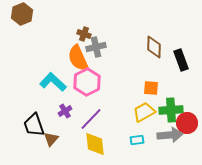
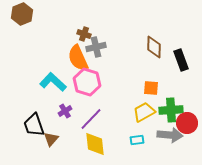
pink hexagon: rotated 16 degrees counterclockwise
gray arrow: rotated 10 degrees clockwise
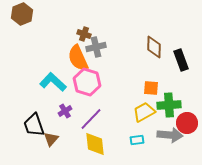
green cross: moved 2 px left, 5 px up
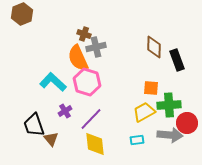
black rectangle: moved 4 px left
brown triangle: rotated 21 degrees counterclockwise
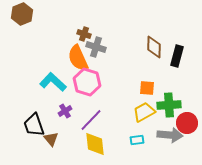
gray cross: rotated 30 degrees clockwise
black rectangle: moved 4 px up; rotated 35 degrees clockwise
orange square: moved 4 px left
purple line: moved 1 px down
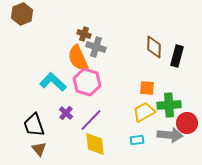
purple cross: moved 1 px right, 2 px down; rotated 16 degrees counterclockwise
brown triangle: moved 12 px left, 10 px down
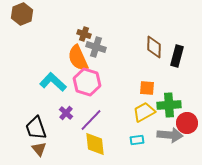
black trapezoid: moved 2 px right, 3 px down
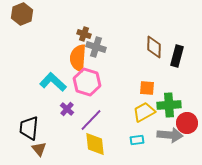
orange semicircle: rotated 28 degrees clockwise
purple cross: moved 1 px right, 4 px up
black trapezoid: moved 7 px left; rotated 25 degrees clockwise
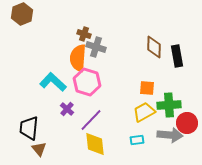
black rectangle: rotated 25 degrees counterclockwise
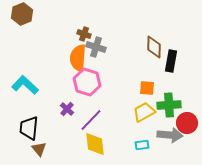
black rectangle: moved 6 px left, 5 px down; rotated 20 degrees clockwise
cyan L-shape: moved 28 px left, 3 px down
cyan rectangle: moved 5 px right, 5 px down
